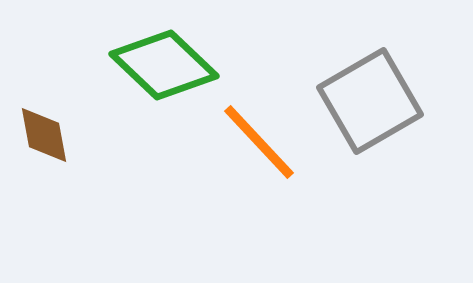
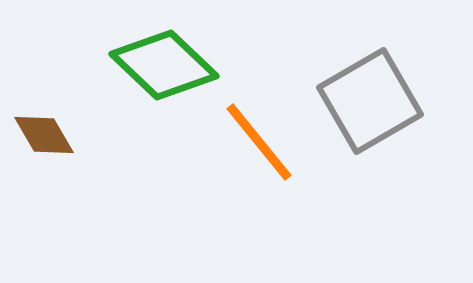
brown diamond: rotated 20 degrees counterclockwise
orange line: rotated 4 degrees clockwise
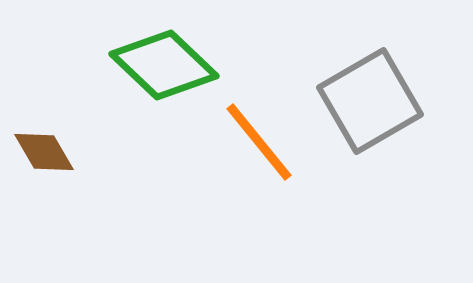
brown diamond: moved 17 px down
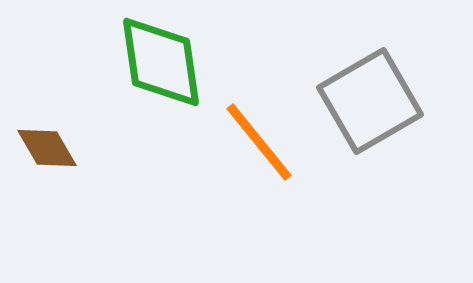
green diamond: moved 3 px left, 3 px up; rotated 38 degrees clockwise
brown diamond: moved 3 px right, 4 px up
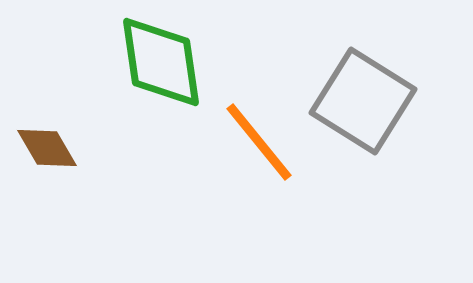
gray square: moved 7 px left; rotated 28 degrees counterclockwise
